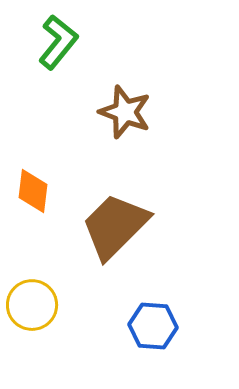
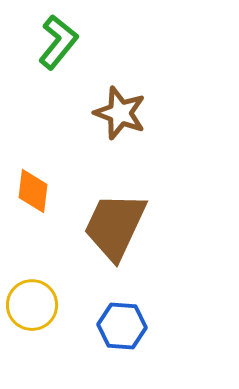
brown star: moved 5 px left, 1 px down
brown trapezoid: rotated 20 degrees counterclockwise
blue hexagon: moved 31 px left
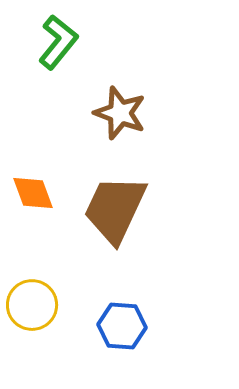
orange diamond: moved 2 px down; rotated 27 degrees counterclockwise
brown trapezoid: moved 17 px up
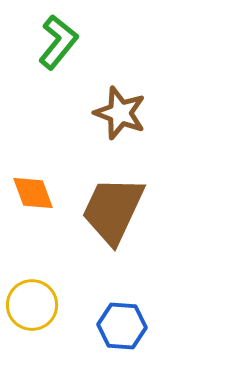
brown trapezoid: moved 2 px left, 1 px down
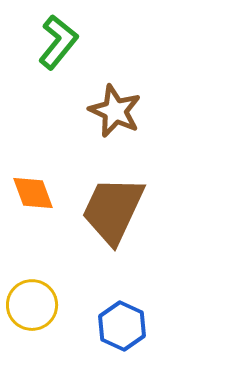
brown star: moved 5 px left, 2 px up; rotated 4 degrees clockwise
blue hexagon: rotated 21 degrees clockwise
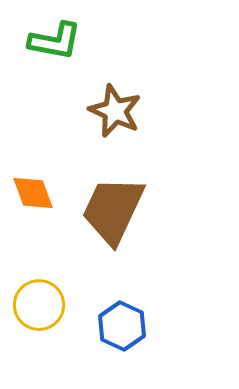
green L-shape: moved 3 px left, 1 px up; rotated 62 degrees clockwise
yellow circle: moved 7 px right
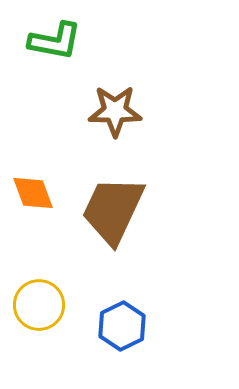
brown star: rotated 24 degrees counterclockwise
blue hexagon: rotated 9 degrees clockwise
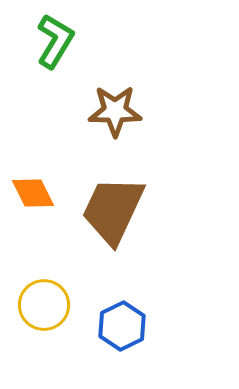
green L-shape: rotated 70 degrees counterclockwise
orange diamond: rotated 6 degrees counterclockwise
yellow circle: moved 5 px right
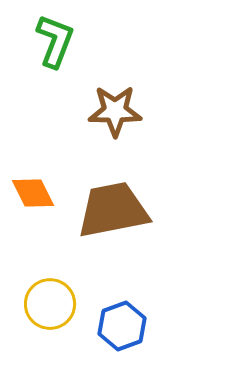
green L-shape: rotated 10 degrees counterclockwise
brown trapezoid: rotated 54 degrees clockwise
yellow circle: moved 6 px right, 1 px up
blue hexagon: rotated 6 degrees clockwise
